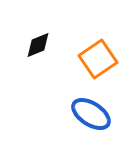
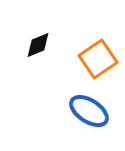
blue ellipse: moved 2 px left, 3 px up
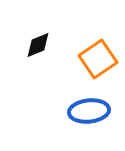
blue ellipse: rotated 39 degrees counterclockwise
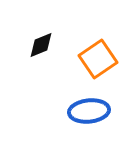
black diamond: moved 3 px right
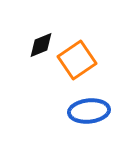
orange square: moved 21 px left, 1 px down
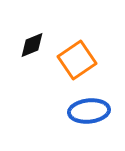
black diamond: moved 9 px left
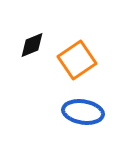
blue ellipse: moved 6 px left, 1 px down; rotated 15 degrees clockwise
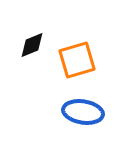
orange square: rotated 18 degrees clockwise
